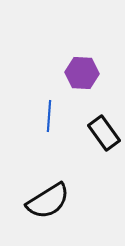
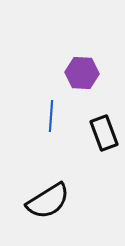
blue line: moved 2 px right
black rectangle: rotated 16 degrees clockwise
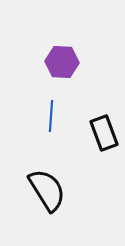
purple hexagon: moved 20 px left, 11 px up
black semicircle: moved 1 px left, 11 px up; rotated 90 degrees counterclockwise
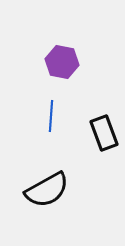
purple hexagon: rotated 8 degrees clockwise
black semicircle: rotated 93 degrees clockwise
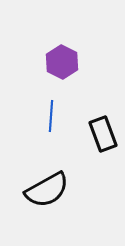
purple hexagon: rotated 16 degrees clockwise
black rectangle: moved 1 px left, 1 px down
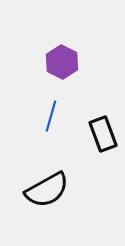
blue line: rotated 12 degrees clockwise
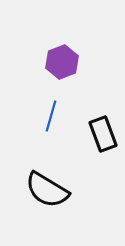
purple hexagon: rotated 12 degrees clockwise
black semicircle: rotated 60 degrees clockwise
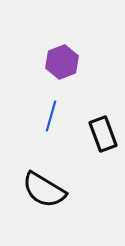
black semicircle: moved 3 px left
